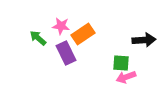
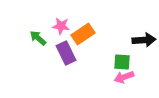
green square: moved 1 px right, 1 px up
pink arrow: moved 2 px left
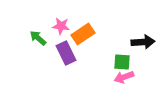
black arrow: moved 1 px left, 2 px down
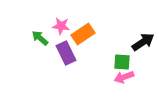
green arrow: moved 2 px right
black arrow: rotated 30 degrees counterclockwise
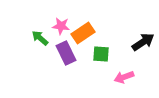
orange rectangle: moved 1 px up
green square: moved 21 px left, 8 px up
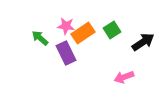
pink star: moved 5 px right
green square: moved 11 px right, 24 px up; rotated 36 degrees counterclockwise
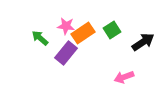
purple rectangle: rotated 65 degrees clockwise
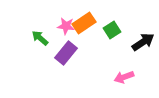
orange rectangle: moved 1 px right, 10 px up
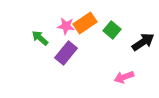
orange rectangle: moved 1 px right
green square: rotated 18 degrees counterclockwise
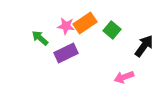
black arrow: moved 1 px right, 4 px down; rotated 20 degrees counterclockwise
purple rectangle: rotated 25 degrees clockwise
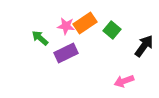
pink arrow: moved 4 px down
